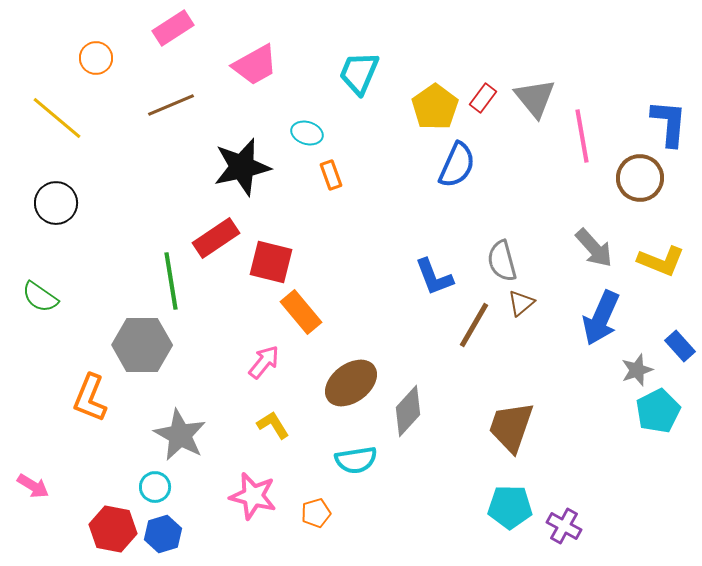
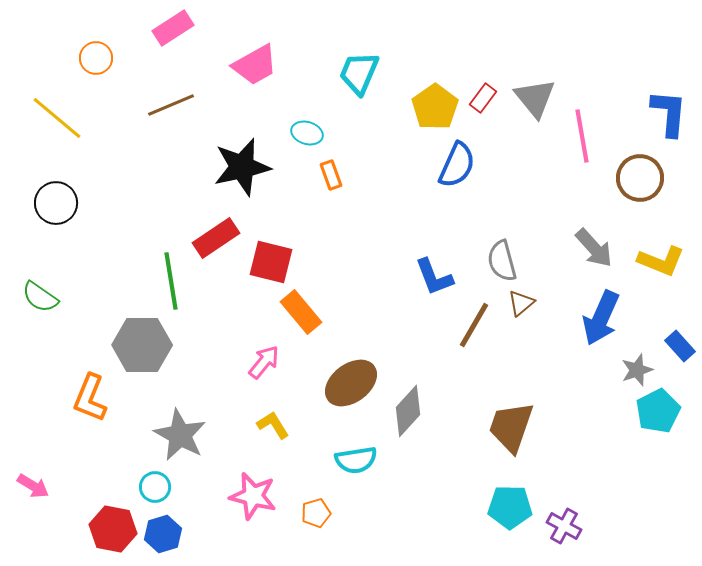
blue L-shape at (669, 123): moved 10 px up
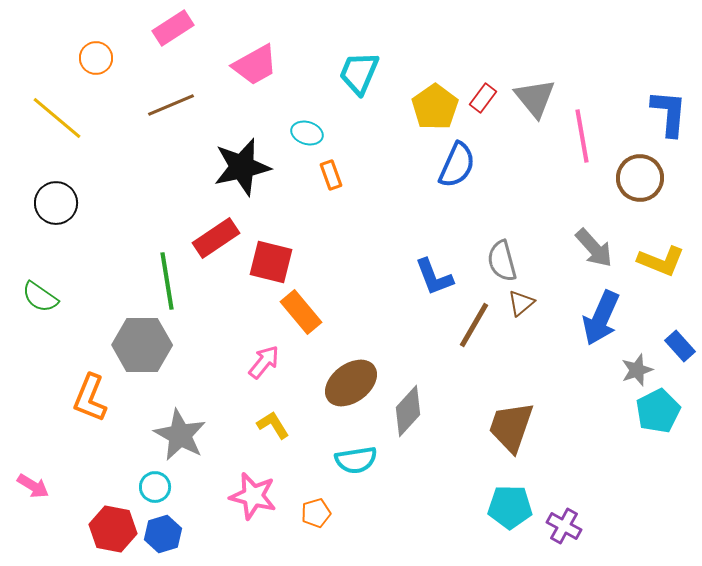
green line at (171, 281): moved 4 px left
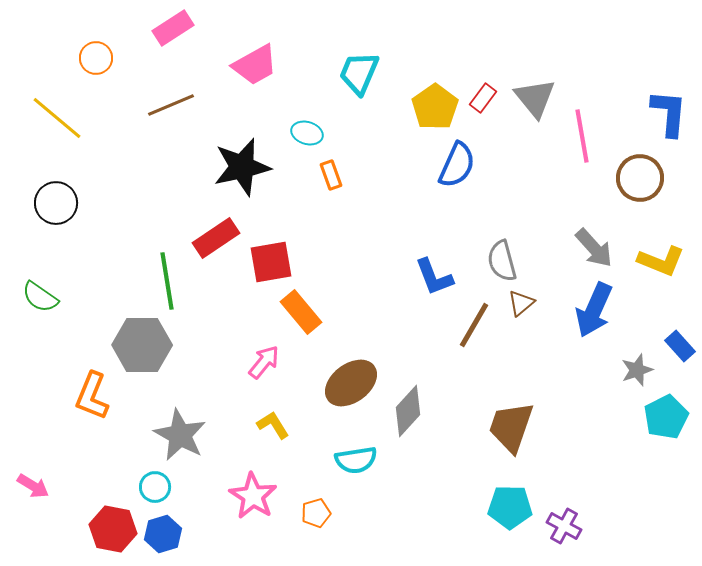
red square at (271, 262): rotated 24 degrees counterclockwise
blue arrow at (601, 318): moved 7 px left, 8 px up
orange L-shape at (90, 398): moved 2 px right, 2 px up
cyan pentagon at (658, 411): moved 8 px right, 6 px down
pink star at (253, 496): rotated 18 degrees clockwise
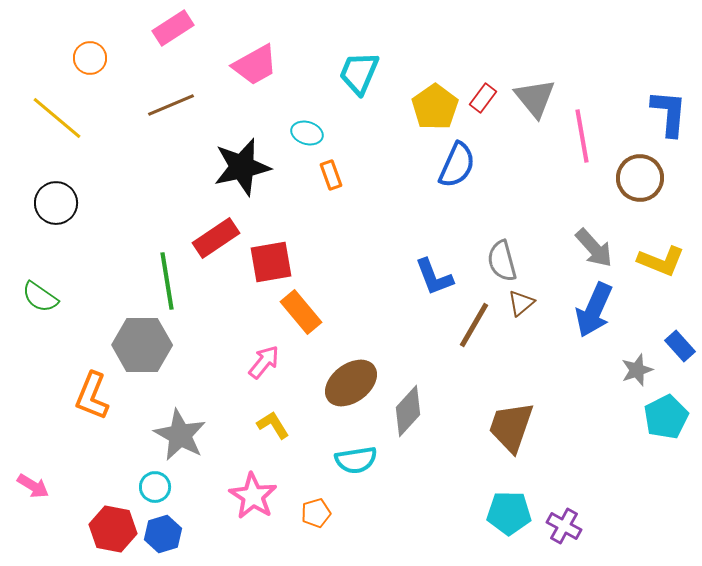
orange circle at (96, 58): moved 6 px left
cyan pentagon at (510, 507): moved 1 px left, 6 px down
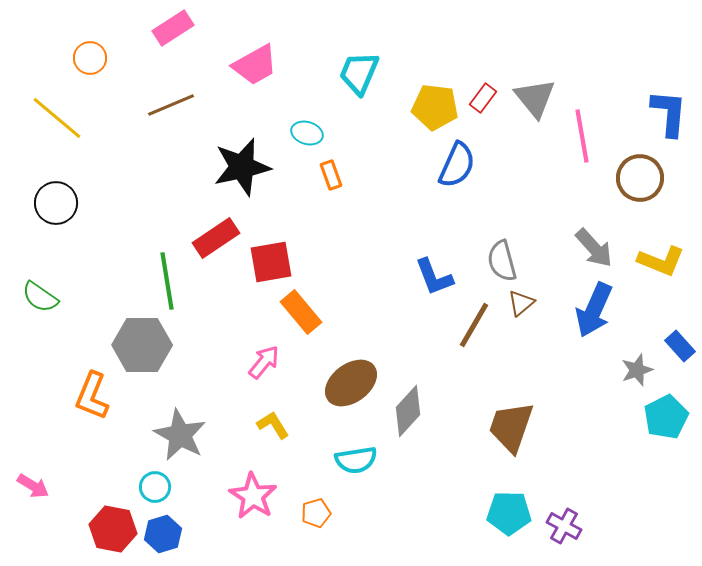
yellow pentagon at (435, 107): rotated 30 degrees counterclockwise
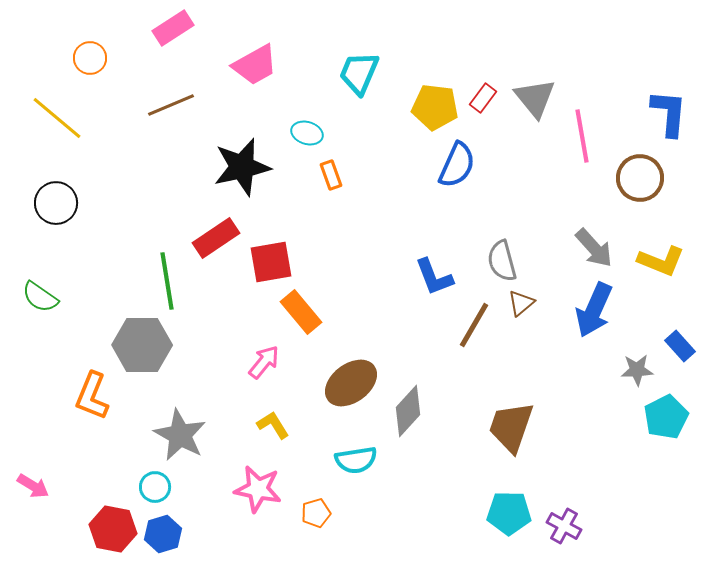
gray star at (637, 370): rotated 16 degrees clockwise
pink star at (253, 496): moved 5 px right, 7 px up; rotated 21 degrees counterclockwise
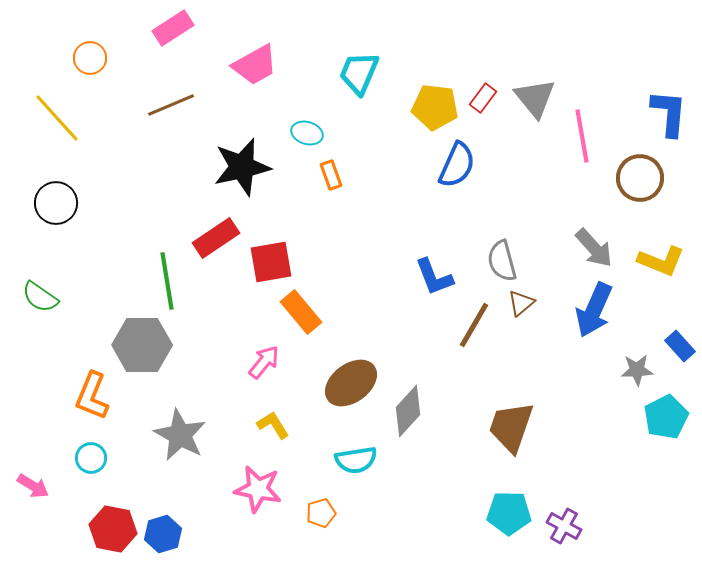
yellow line at (57, 118): rotated 8 degrees clockwise
cyan circle at (155, 487): moved 64 px left, 29 px up
orange pentagon at (316, 513): moved 5 px right
